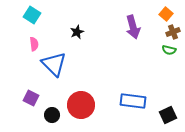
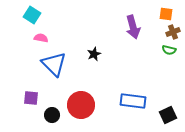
orange square: rotated 32 degrees counterclockwise
black star: moved 17 px right, 22 px down
pink semicircle: moved 7 px right, 6 px up; rotated 72 degrees counterclockwise
purple square: rotated 21 degrees counterclockwise
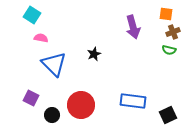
purple square: rotated 21 degrees clockwise
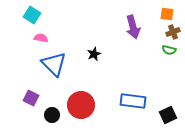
orange square: moved 1 px right
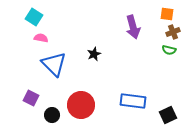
cyan square: moved 2 px right, 2 px down
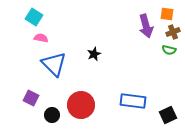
purple arrow: moved 13 px right, 1 px up
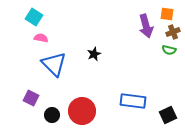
red circle: moved 1 px right, 6 px down
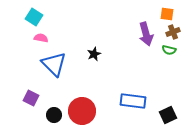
purple arrow: moved 8 px down
black circle: moved 2 px right
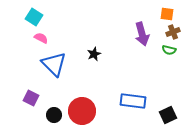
purple arrow: moved 4 px left
pink semicircle: rotated 16 degrees clockwise
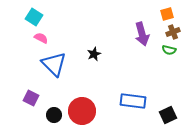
orange square: rotated 24 degrees counterclockwise
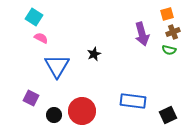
blue triangle: moved 3 px right, 2 px down; rotated 16 degrees clockwise
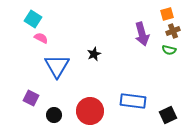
cyan square: moved 1 px left, 2 px down
brown cross: moved 1 px up
red circle: moved 8 px right
